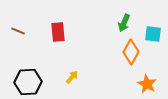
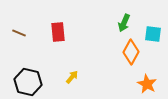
brown line: moved 1 px right, 2 px down
black hexagon: rotated 16 degrees clockwise
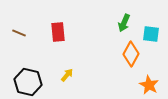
cyan square: moved 2 px left
orange diamond: moved 2 px down
yellow arrow: moved 5 px left, 2 px up
orange star: moved 2 px right, 1 px down
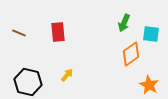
orange diamond: rotated 25 degrees clockwise
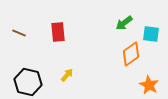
green arrow: rotated 30 degrees clockwise
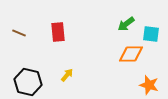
green arrow: moved 2 px right, 1 px down
orange diamond: rotated 35 degrees clockwise
orange star: rotated 12 degrees counterclockwise
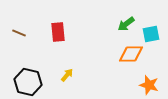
cyan square: rotated 18 degrees counterclockwise
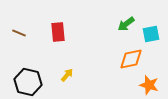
orange diamond: moved 5 px down; rotated 10 degrees counterclockwise
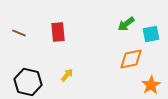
orange star: moved 2 px right; rotated 24 degrees clockwise
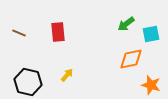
orange star: rotated 24 degrees counterclockwise
